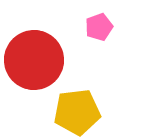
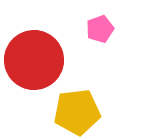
pink pentagon: moved 1 px right, 2 px down
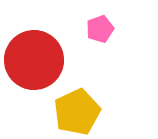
yellow pentagon: rotated 18 degrees counterclockwise
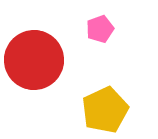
yellow pentagon: moved 28 px right, 2 px up
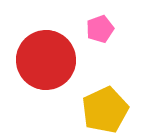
red circle: moved 12 px right
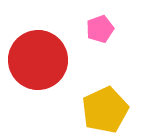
red circle: moved 8 px left
